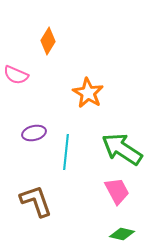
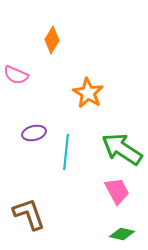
orange diamond: moved 4 px right, 1 px up
brown L-shape: moved 7 px left, 13 px down
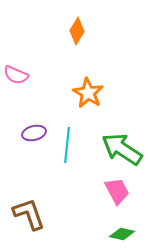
orange diamond: moved 25 px right, 9 px up
cyan line: moved 1 px right, 7 px up
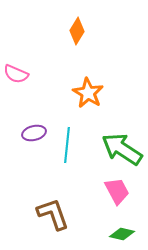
pink semicircle: moved 1 px up
brown L-shape: moved 24 px right
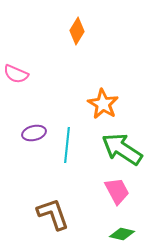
orange star: moved 15 px right, 11 px down
